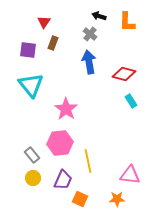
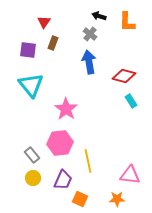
red diamond: moved 2 px down
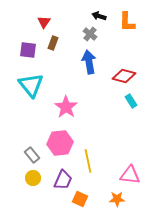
pink star: moved 2 px up
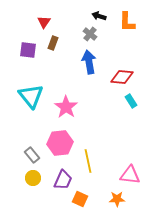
red diamond: moved 2 px left, 1 px down; rotated 10 degrees counterclockwise
cyan triangle: moved 11 px down
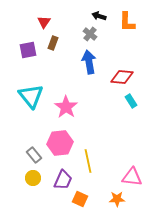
purple square: rotated 18 degrees counterclockwise
gray rectangle: moved 2 px right
pink triangle: moved 2 px right, 2 px down
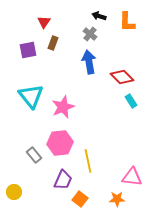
red diamond: rotated 40 degrees clockwise
pink star: moved 3 px left; rotated 15 degrees clockwise
yellow circle: moved 19 px left, 14 px down
orange square: rotated 14 degrees clockwise
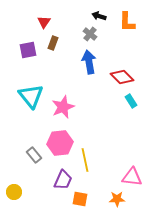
yellow line: moved 3 px left, 1 px up
orange square: rotated 28 degrees counterclockwise
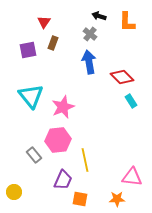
pink hexagon: moved 2 px left, 3 px up
